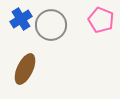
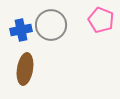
blue cross: moved 11 px down; rotated 20 degrees clockwise
brown ellipse: rotated 16 degrees counterclockwise
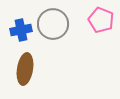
gray circle: moved 2 px right, 1 px up
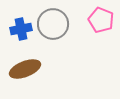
blue cross: moved 1 px up
brown ellipse: rotated 60 degrees clockwise
